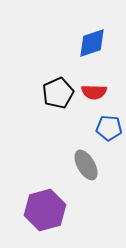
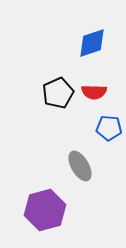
gray ellipse: moved 6 px left, 1 px down
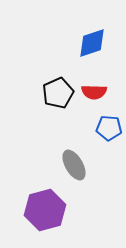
gray ellipse: moved 6 px left, 1 px up
